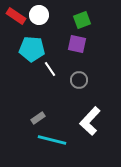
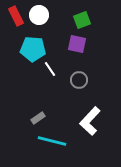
red rectangle: rotated 30 degrees clockwise
cyan pentagon: moved 1 px right
cyan line: moved 1 px down
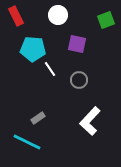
white circle: moved 19 px right
green square: moved 24 px right
cyan line: moved 25 px left, 1 px down; rotated 12 degrees clockwise
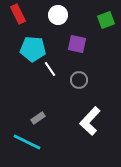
red rectangle: moved 2 px right, 2 px up
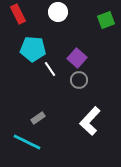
white circle: moved 3 px up
purple square: moved 14 px down; rotated 30 degrees clockwise
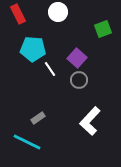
green square: moved 3 px left, 9 px down
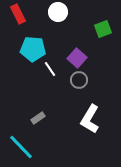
white L-shape: moved 2 px up; rotated 12 degrees counterclockwise
cyan line: moved 6 px left, 5 px down; rotated 20 degrees clockwise
